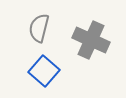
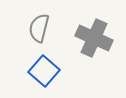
gray cross: moved 3 px right, 2 px up
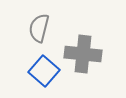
gray cross: moved 11 px left, 16 px down; rotated 18 degrees counterclockwise
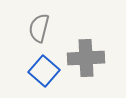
gray cross: moved 3 px right, 4 px down; rotated 9 degrees counterclockwise
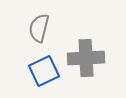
blue square: rotated 24 degrees clockwise
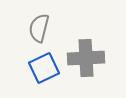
blue square: moved 3 px up
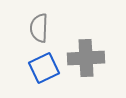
gray semicircle: rotated 12 degrees counterclockwise
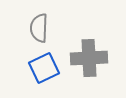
gray cross: moved 3 px right
